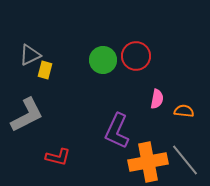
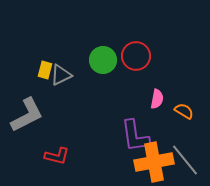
gray triangle: moved 31 px right, 20 px down
orange semicircle: rotated 24 degrees clockwise
purple L-shape: moved 18 px right, 5 px down; rotated 33 degrees counterclockwise
red L-shape: moved 1 px left, 1 px up
orange cross: moved 6 px right
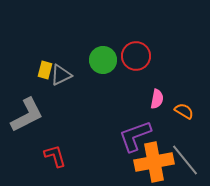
purple L-shape: rotated 78 degrees clockwise
red L-shape: moved 2 px left; rotated 120 degrees counterclockwise
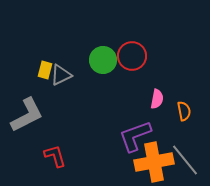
red circle: moved 4 px left
orange semicircle: rotated 48 degrees clockwise
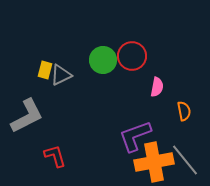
pink semicircle: moved 12 px up
gray L-shape: moved 1 px down
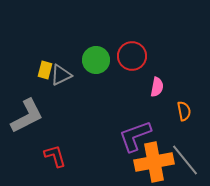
green circle: moved 7 px left
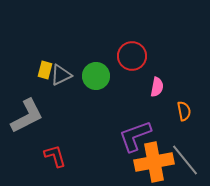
green circle: moved 16 px down
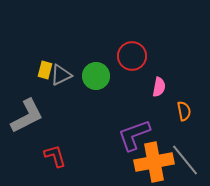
pink semicircle: moved 2 px right
purple L-shape: moved 1 px left, 1 px up
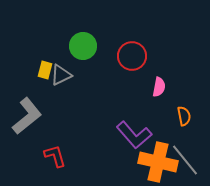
green circle: moved 13 px left, 30 px up
orange semicircle: moved 5 px down
gray L-shape: rotated 12 degrees counterclockwise
purple L-shape: rotated 111 degrees counterclockwise
orange cross: moved 4 px right; rotated 24 degrees clockwise
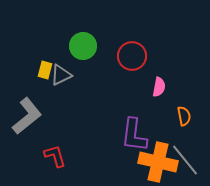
purple L-shape: rotated 48 degrees clockwise
